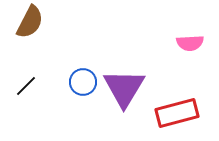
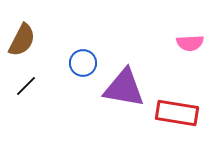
brown semicircle: moved 8 px left, 18 px down
blue circle: moved 19 px up
purple triangle: rotated 51 degrees counterclockwise
red rectangle: rotated 24 degrees clockwise
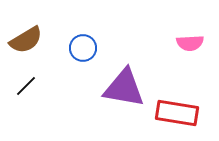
brown semicircle: moved 4 px right; rotated 32 degrees clockwise
blue circle: moved 15 px up
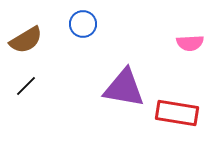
blue circle: moved 24 px up
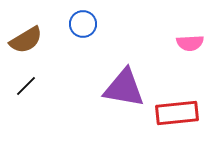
red rectangle: rotated 15 degrees counterclockwise
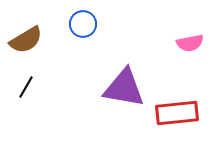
pink semicircle: rotated 8 degrees counterclockwise
black line: moved 1 px down; rotated 15 degrees counterclockwise
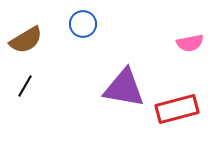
black line: moved 1 px left, 1 px up
red rectangle: moved 4 px up; rotated 9 degrees counterclockwise
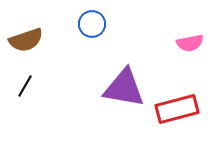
blue circle: moved 9 px right
brown semicircle: rotated 12 degrees clockwise
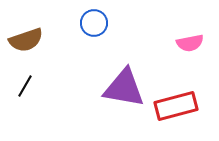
blue circle: moved 2 px right, 1 px up
red rectangle: moved 1 px left, 3 px up
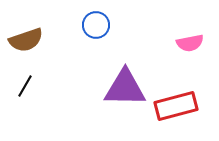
blue circle: moved 2 px right, 2 px down
purple triangle: moved 1 px right; rotated 9 degrees counterclockwise
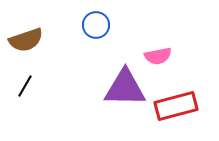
pink semicircle: moved 32 px left, 13 px down
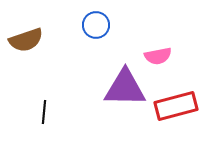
black line: moved 19 px right, 26 px down; rotated 25 degrees counterclockwise
